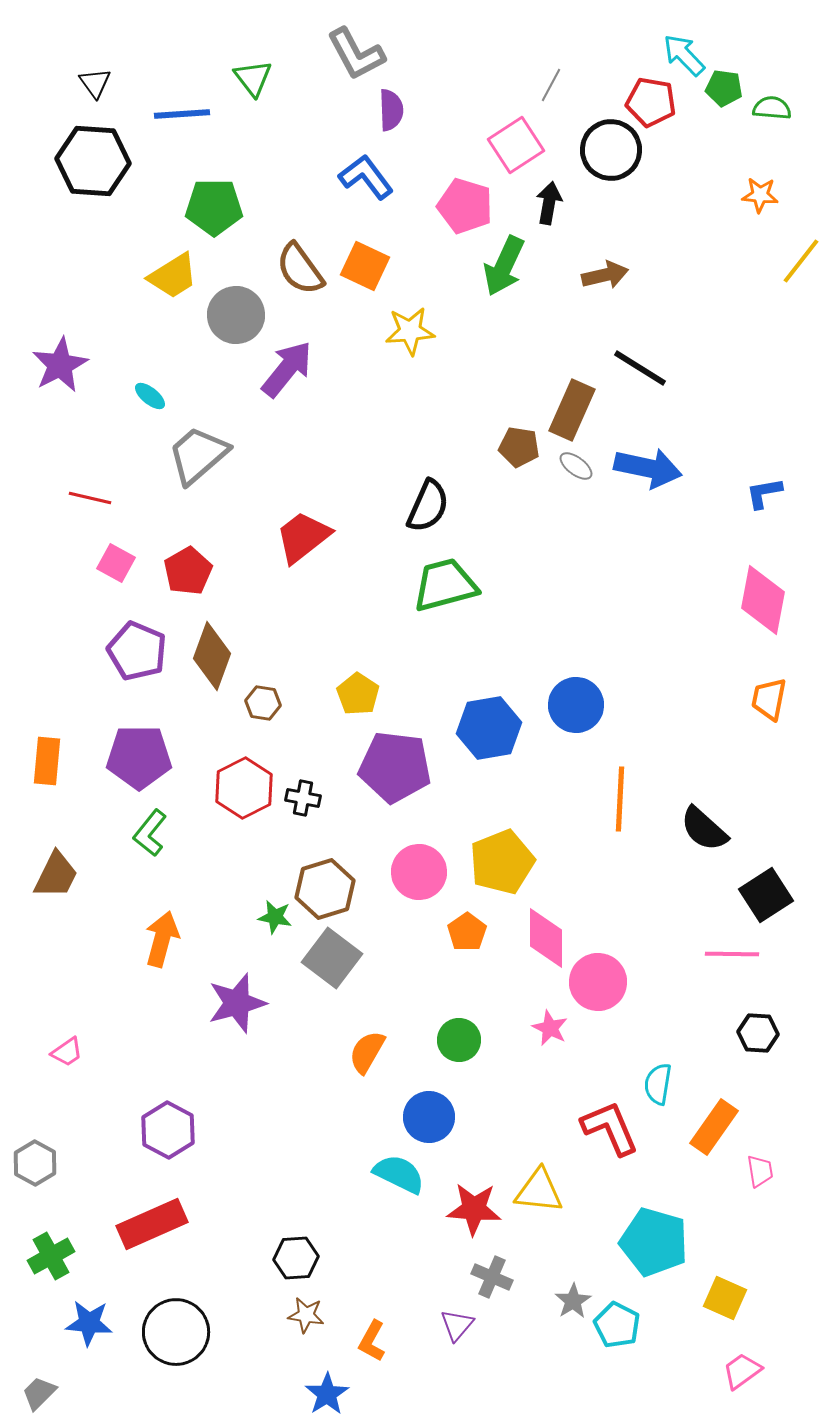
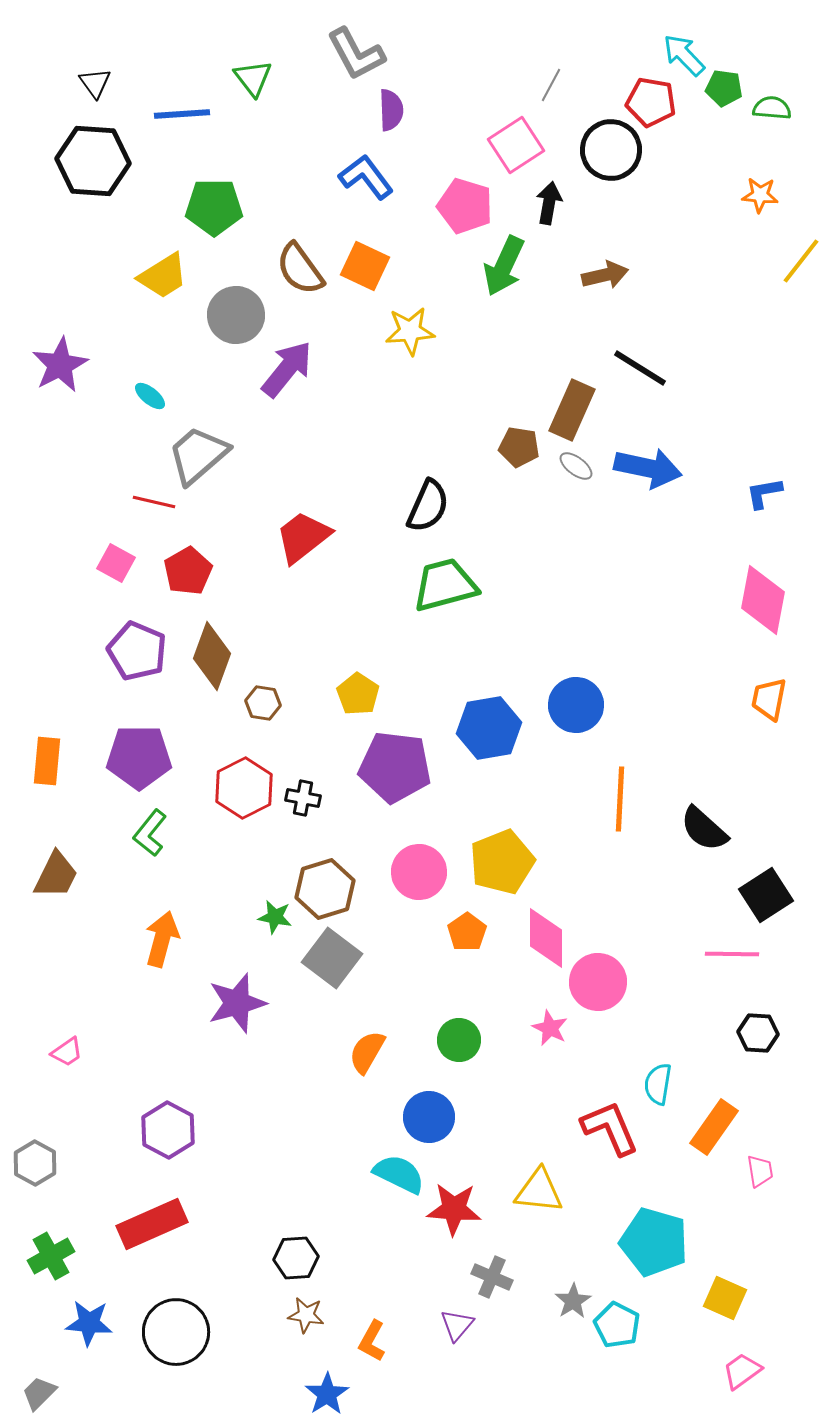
yellow trapezoid at (173, 276): moved 10 px left
red line at (90, 498): moved 64 px right, 4 px down
red star at (474, 1209): moved 20 px left
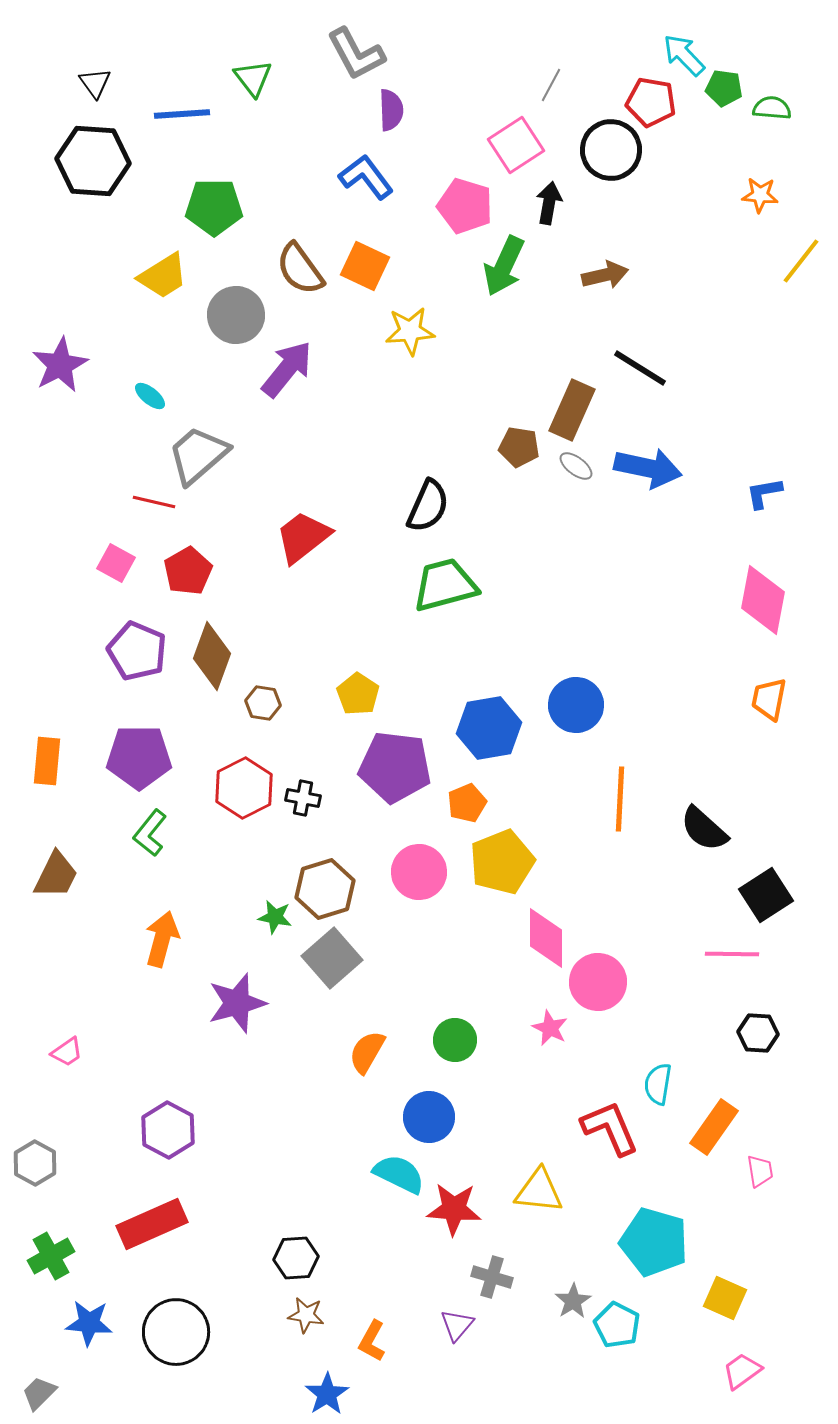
orange pentagon at (467, 932): moved 129 px up; rotated 12 degrees clockwise
gray square at (332, 958): rotated 12 degrees clockwise
green circle at (459, 1040): moved 4 px left
gray cross at (492, 1277): rotated 6 degrees counterclockwise
